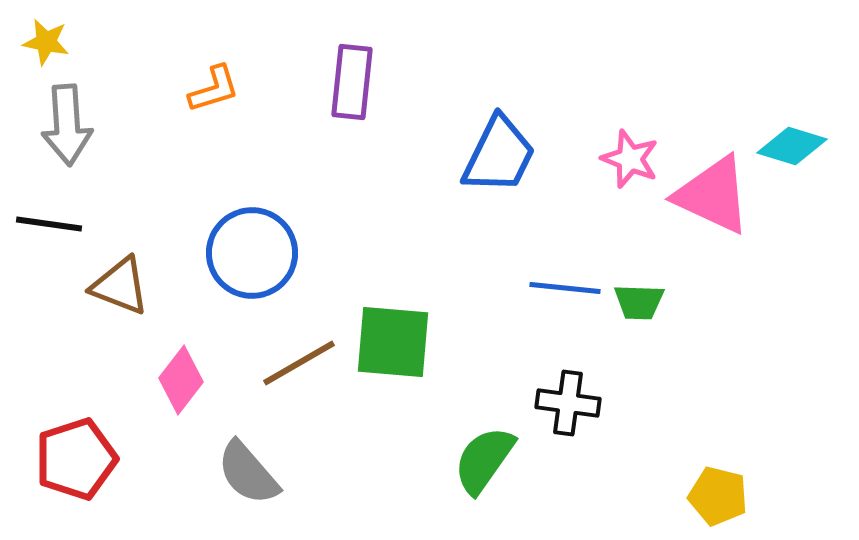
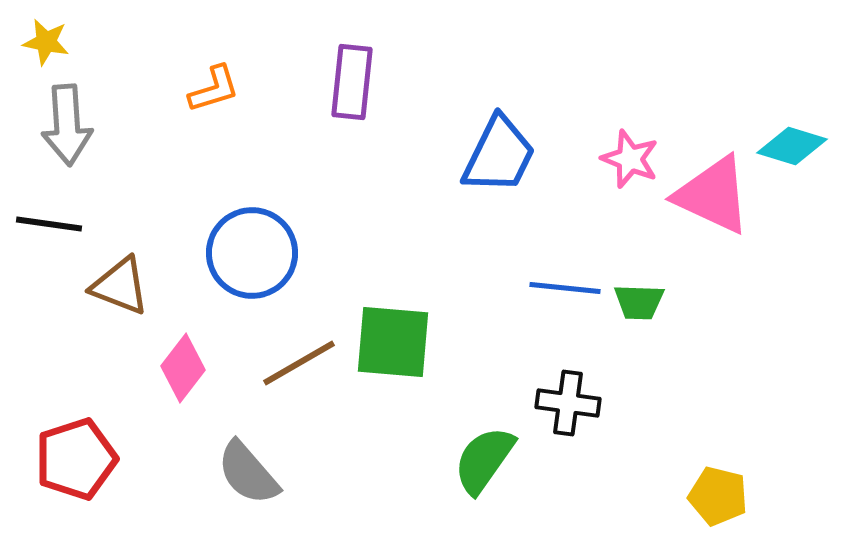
pink diamond: moved 2 px right, 12 px up
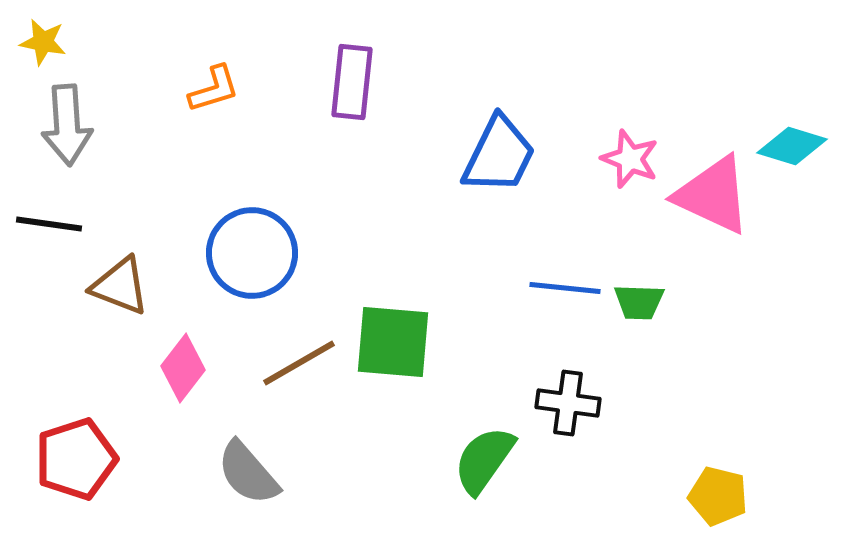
yellow star: moved 3 px left
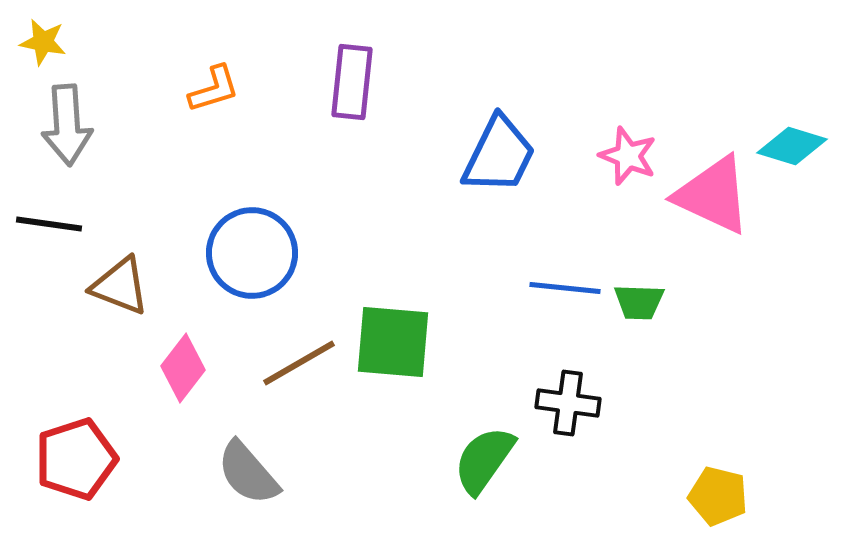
pink star: moved 2 px left, 3 px up
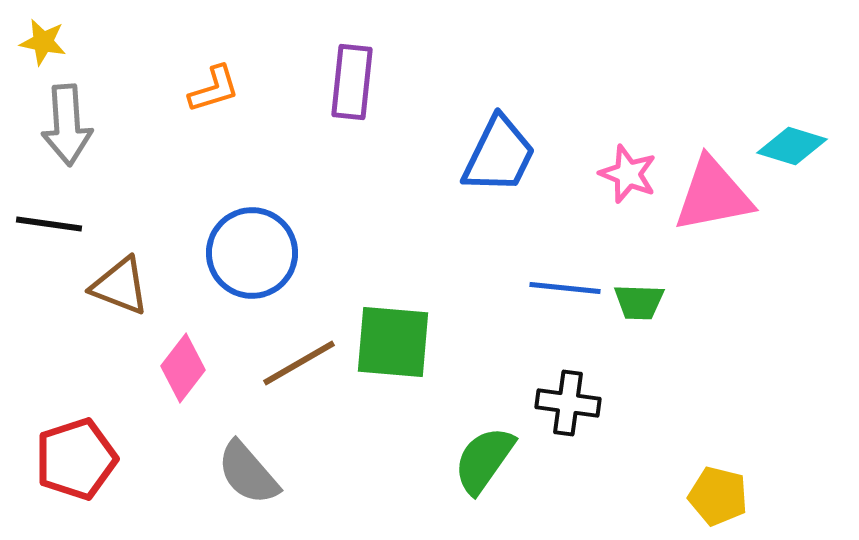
pink star: moved 18 px down
pink triangle: rotated 36 degrees counterclockwise
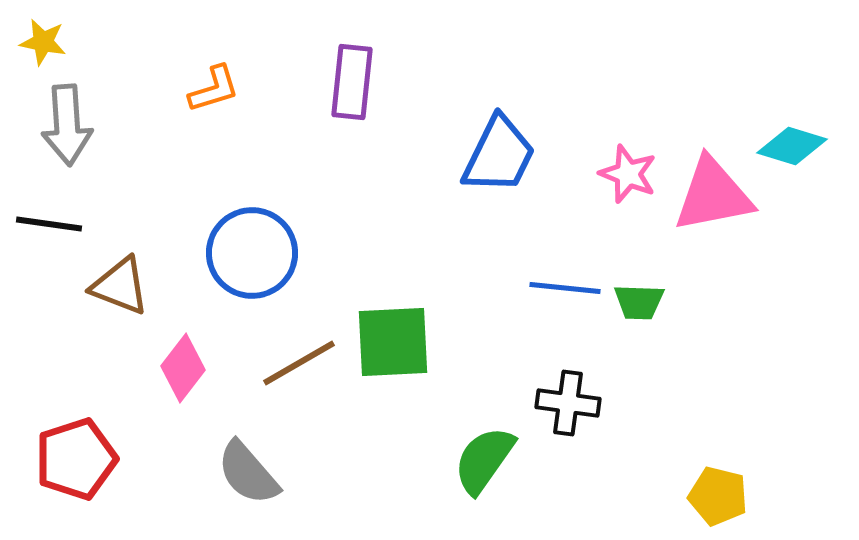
green square: rotated 8 degrees counterclockwise
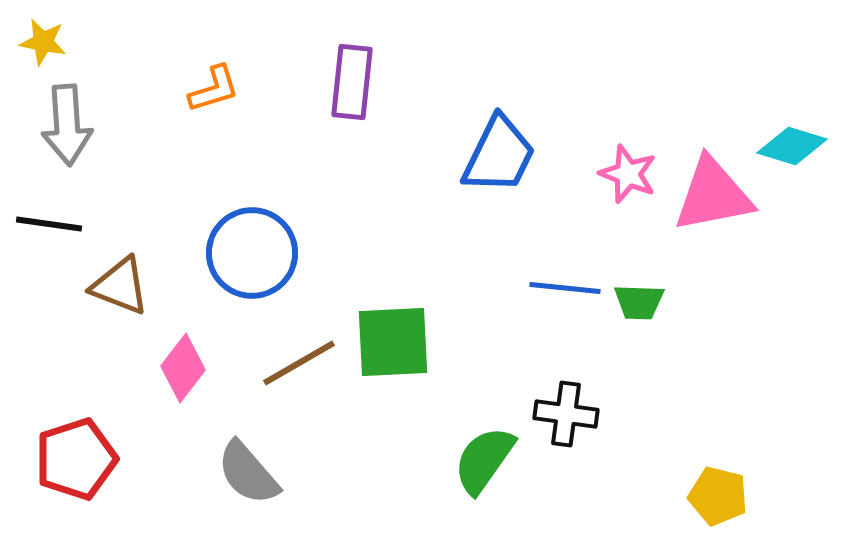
black cross: moved 2 px left, 11 px down
